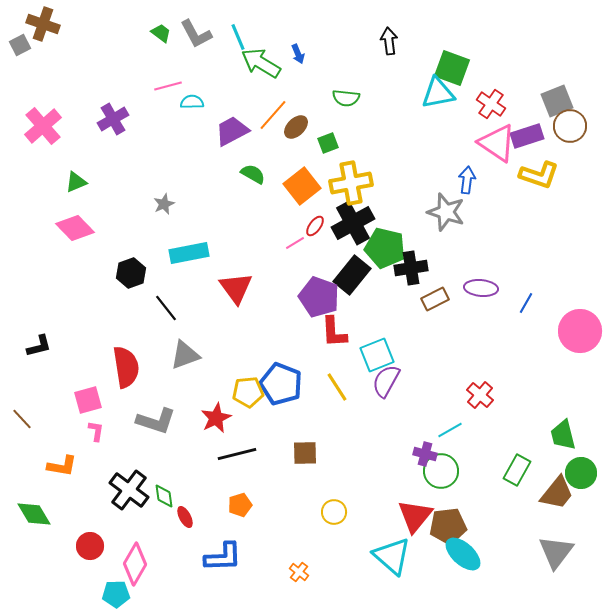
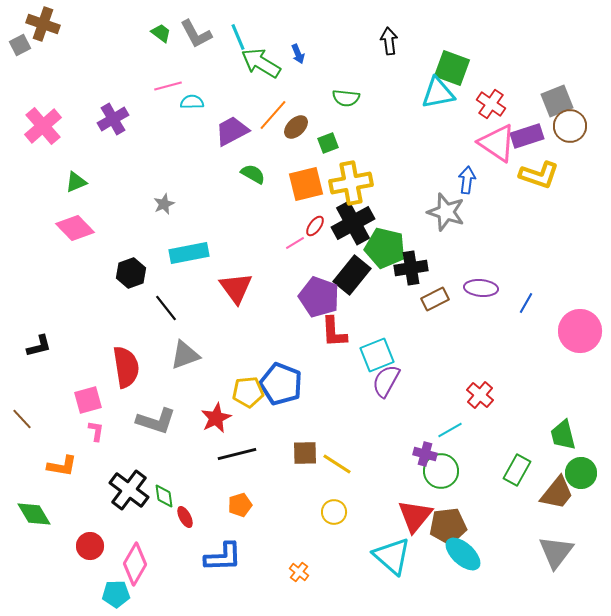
orange square at (302, 186): moved 4 px right, 2 px up; rotated 24 degrees clockwise
yellow line at (337, 387): moved 77 px down; rotated 24 degrees counterclockwise
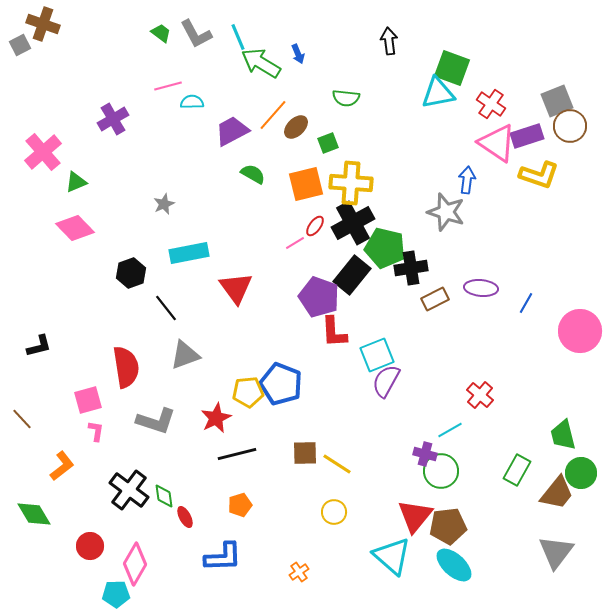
pink cross at (43, 126): moved 26 px down
yellow cross at (351, 183): rotated 15 degrees clockwise
orange L-shape at (62, 466): rotated 48 degrees counterclockwise
cyan ellipse at (463, 554): moved 9 px left, 11 px down
orange cross at (299, 572): rotated 18 degrees clockwise
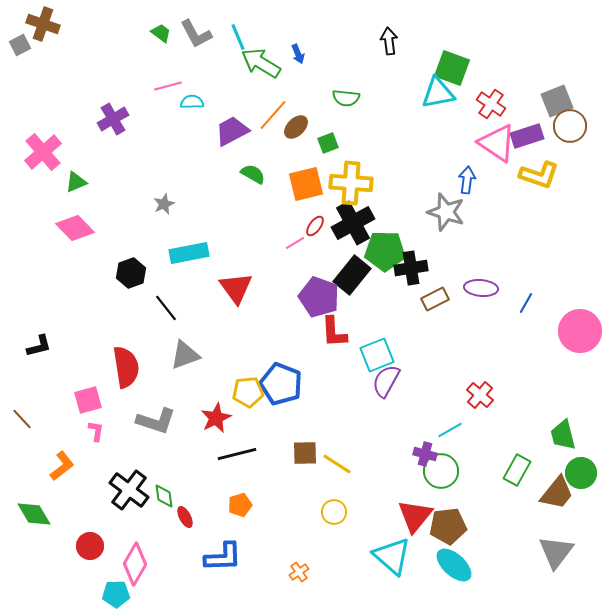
green pentagon at (385, 248): moved 3 px down; rotated 12 degrees counterclockwise
